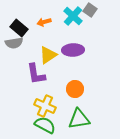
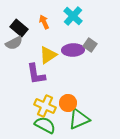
gray square: moved 35 px down
orange arrow: rotated 80 degrees clockwise
gray semicircle: rotated 18 degrees counterclockwise
orange circle: moved 7 px left, 14 px down
green triangle: rotated 15 degrees counterclockwise
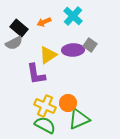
orange arrow: rotated 88 degrees counterclockwise
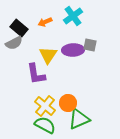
cyan cross: rotated 12 degrees clockwise
orange arrow: moved 1 px right
gray square: rotated 24 degrees counterclockwise
yellow triangle: rotated 24 degrees counterclockwise
yellow cross: rotated 15 degrees clockwise
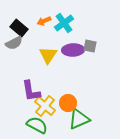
cyan cross: moved 9 px left, 7 px down
orange arrow: moved 1 px left, 1 px up
gray square: moved 1 px down
purple L-shape: moved 5 px left, 17 px down
green semicircle: moved 8 px left
